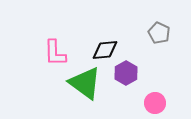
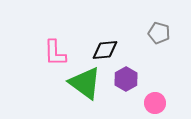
gray pentagon: rotated 10 degrees counterclockwise
purple hexagon: moved 6 px down
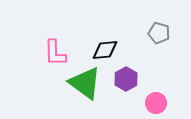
pink circle: moved 1 px right
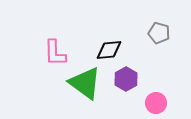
black diamond: moved 4 px right
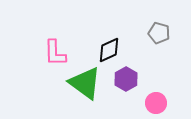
black diamond: rotated 20 degrees counterclockwise
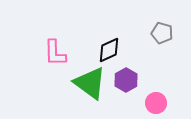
gray pentagon: moved 3 px right
purple hexagon: moved 1 px down
green triangle: moved 5 px right
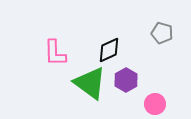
pink circle: moved 1 px left, 1 px down
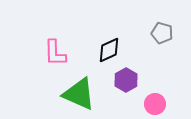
green triangle: moved 11 px left, 11 px down; rotated 12 degrees counterclockwise
